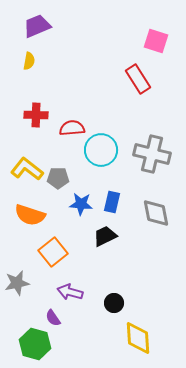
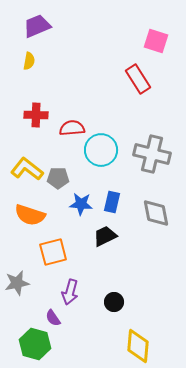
orange square: rotated 24 degrees clockwise
purple arrow: rotated 90 degrees counterclockwise
black circle: moved 1 px up
yellow diamond: moved 8 px down; rotated 8 degrees clockwise
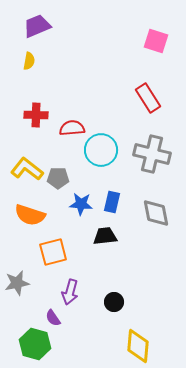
red rectangle: moved 10 px right, 19 px down
black trapezoid: rotated 20 degrees clockwise
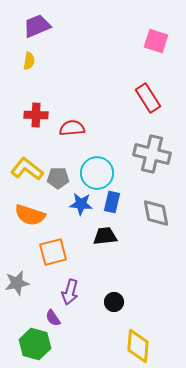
cyan circle: moved 4 px left, 23 px down
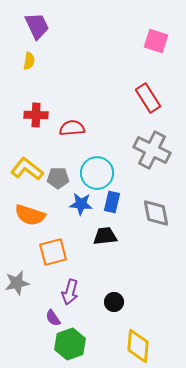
purple trapezoid: rotated 88 degrees clockwise
gray cross: moved 4 px up; rotated 12 degrees clockwise
green hexagon: moved 35 px right; rotated 24 degrees clockwise
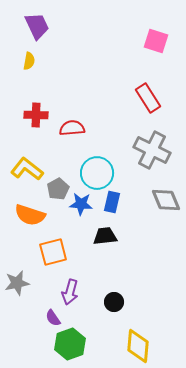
gray pentagon: moved 11 px down; rotated 30 degrees counterclockwise
gray diamond: moved 10 px right, 13 px up; rotated 12 degrees counterclockwise
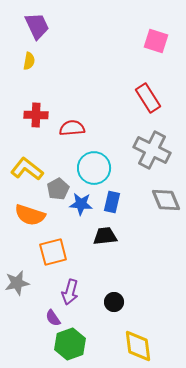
cyan circle: moved 3 px left, 5 px up
yellow diamond: rotated 12 degrees counterclockwise
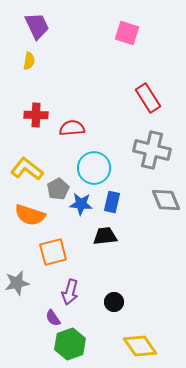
pink square: moved 29 px left, 8 px up
gray cross: rotated 12 degrees counterclockwise
yellow diamond: moved 2 px right; rotated 28 degrees counterclockwise
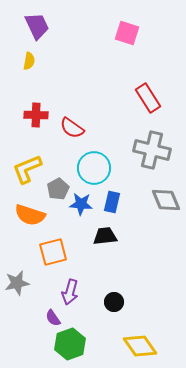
red semicircle: rotated 140 degrees counterclockwise
yellow L-shape: rotated 60 degrees counterclockwise
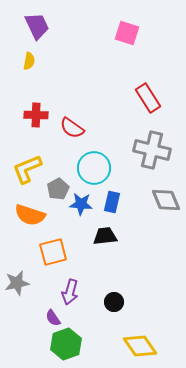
green hexagon: moved 4 px left
